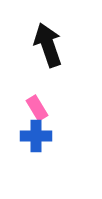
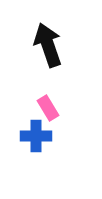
pink rectangle: moved 11 px right
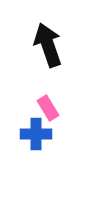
blue cross: moved 2 px up
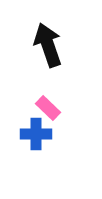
pink rectangle: rotated 15 degrees counterclockwise
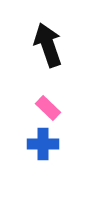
blue cross: moved 7 px right, 10 px down
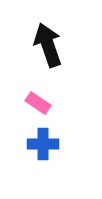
pink rectangle: moved 10 px left, 5 px up; rotated 10 degrees counterclockwise
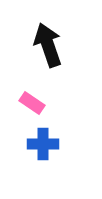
pink rectangle: moved 6 px left
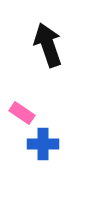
pink rectangle: moved 10 px left, 10 px down
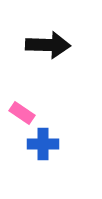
black arrow: rotated 111 degrees clockwise
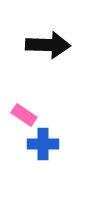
pink rectangle: moved 2 px right, 2 px down
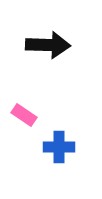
blue cross: moved 16 px right, 3 px down
